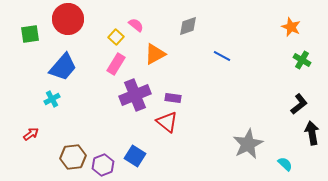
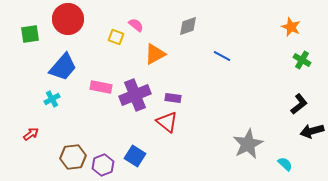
yellow square: rotated 21 degrees counterclockwise
pink rectangle: moved 15 px left, 23 px down; rotated 70 degrees clockwise
black arrow: moved 2 px up; rotated 95 degrees counterclockwise
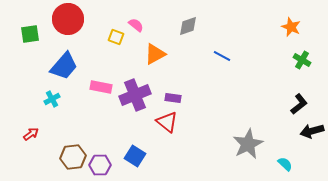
blue trapezoid: moved 1 px right, 1 px up
purple hexagon: moved 3 px left; rotated 20 degrees clockwise
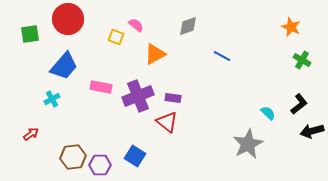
purple cross: moved 3 px right, 1 px down
cyan semicircle: moved 17 px left, 51 px up
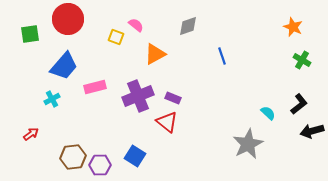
orange star: moved 2 px right
blue line: rotated 42 degrees clockwise
pink rectangle: moved 6 px left; rotated 25 degrees counterclockwise
purple rectangle: rotated 14 degrees clockwise
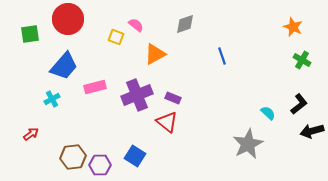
gray diamond: moved 3 px left, 2 px up
purple cross: moved 1 px left, 1 px up
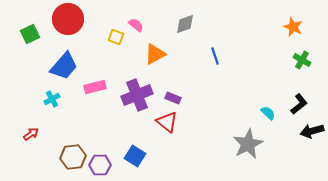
green square: rotated 18 degrees counterclockwise
blue line: moved 7 px left
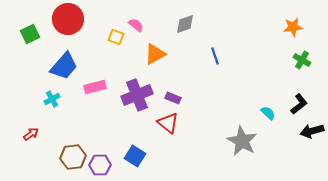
orange star: rotated 30 degrees counterclockwise
red triangle: moved 1 px right, 1 px down
gray star: moved 6 px left, 3 px up; rotated 16 degrees counterclockwise
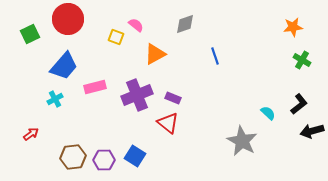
cyan cross: moved 3 px right
purple hexagon: moved 4 px right, 5 px up
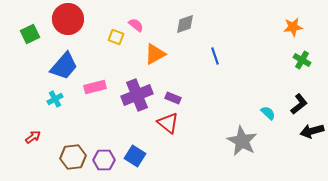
red arrow: moved 2 px right, 3 px down
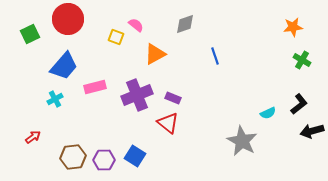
cyan semicircle: rotated 112 degrees clockwise
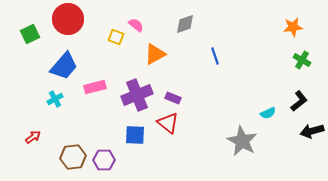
black L-shape: moved 3 px up
blue square: moved 21 px up; rotated 30 degrees counterclockwise
